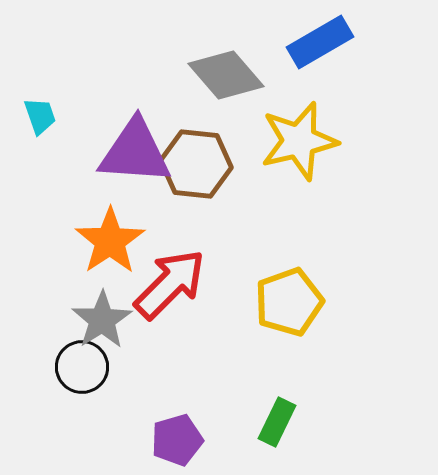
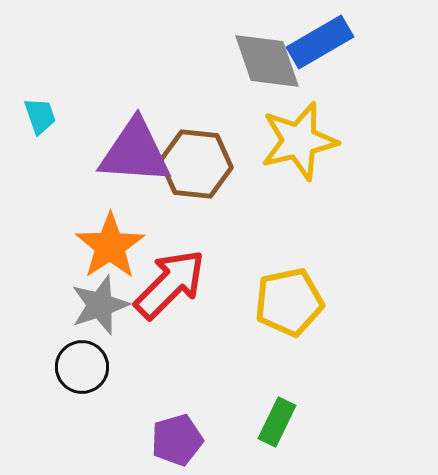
gray diamond: moved 41 px right, 14 px up; rotated 22 degrees clockwise
orange star: moved 5 px down
yellow pentagon: rotated 8 degrees clockwise
gray star: moved 2 px left, 15 px up; rotated 14 degrees clockwise
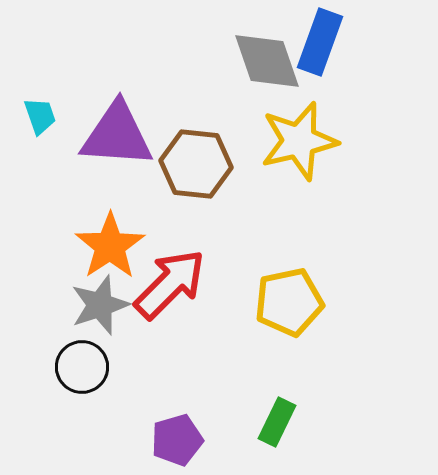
blue rectangle: rotated 40 degrees counterclockwise
purple triangle: moved 18 px left, 17 px up
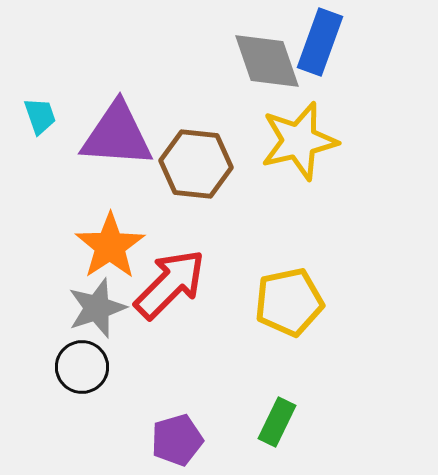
gray star: moved 3 px left, 3 px down
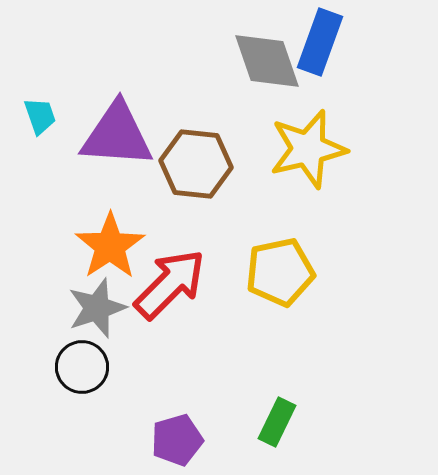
yellow star: moved 9 px right, 8 px down
yellow pentagon: moved 9 px left, 30 px up
